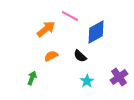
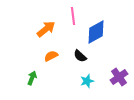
pink line: moved 3 px right; rotated 54 degrees clockwise
cyan star: rotated 16 degrees clockwise
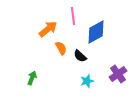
orange arrow: moved 2 px right
orange semicircle: moved 10 px right, 8 px up; rotated 88 degrees clockwise
purple cross: moved 1 px left, 3 px up
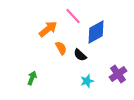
pink line: rotated 36 degrees counterclockwise
black semicircle: moved 1 px up
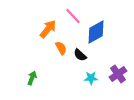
orange arrow: rotated 12 degrees counterclockwise
cyan star: moved 4 px right, 3 px up; rotated 16 degrees clockwise
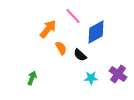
purple cross: rotated 18 degrees counterclockwise
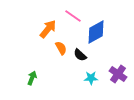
pink line: rotated 12 degrees counterclockwise
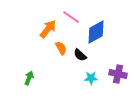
pink line: moved 2 px left, 1 px down
purple cross: rotated 24 degrees counterclockwise
green arrow: moved 3 px left
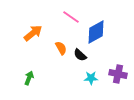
orange arrow: moved 15 px left, 4 px down; rotated 12 degrees clockwise
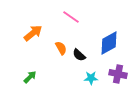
blue diamond: moved 13 px right, 11 px down
black semicircle: moved 1 px left
green arrow: moved 1 px right, 1 px up; rotated 24 degrees clockwise
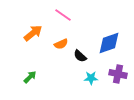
pink line: moved 8 px left, 2 px up
blue diamond: rotated 10 degrees clockwise
orange semicircle: moved 4 px up; rotated 96 degrees clockwise
black semicircle: moved 1 px right, 1 px down
